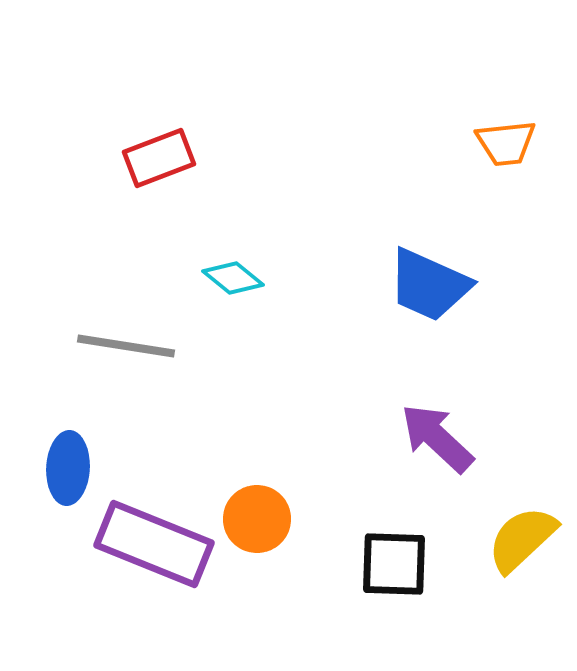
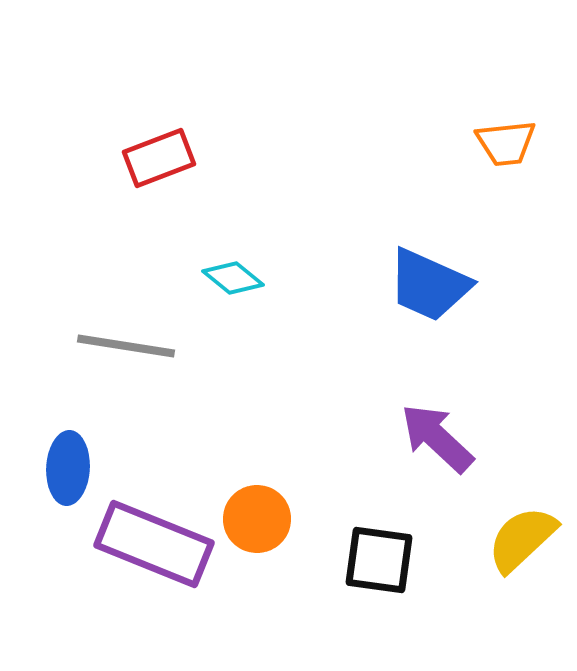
black square: moved 15 px left, 4 px up; rotated 6 degrees clockwise
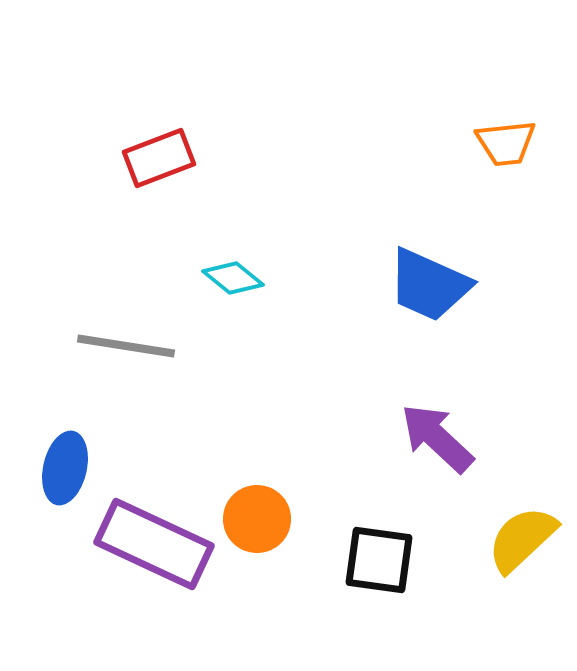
blue ellipse: moved 3 px left; rotated 10 degrees clockwise
purple rectangle: rotated 3 degrees clockwise
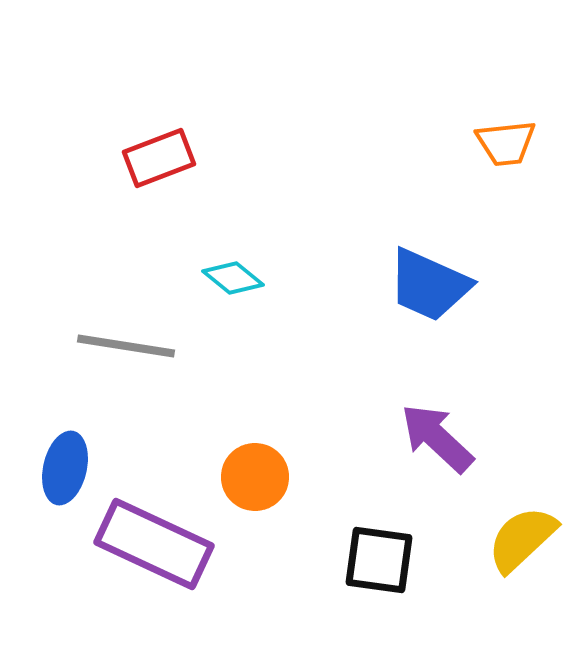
orange circle: moved 2 px left, 42 px up
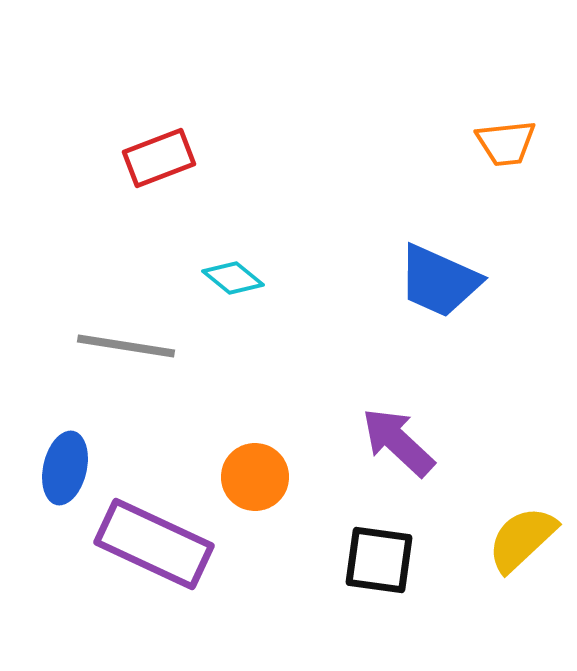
blue trapezoid: moved 10 px right, 4 px up
purple arrow: moved 39 px left, 4 px down
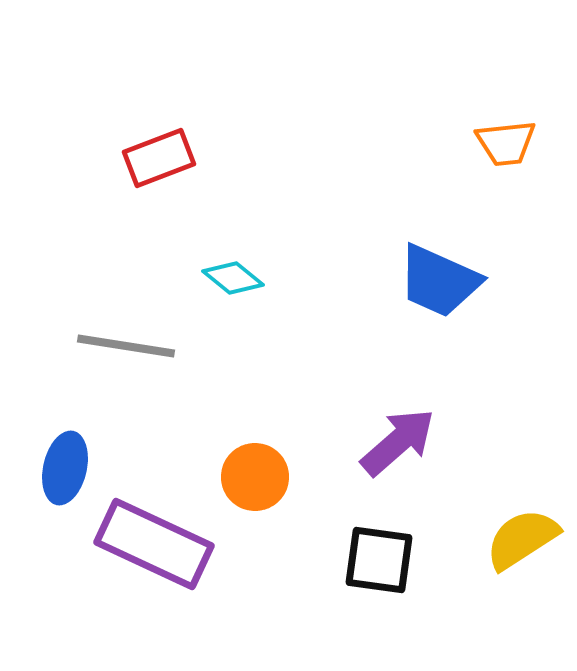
purple arrow: rotated 96 degrees clockwise
yellow semicircle: rotated 10 degrees clockwise
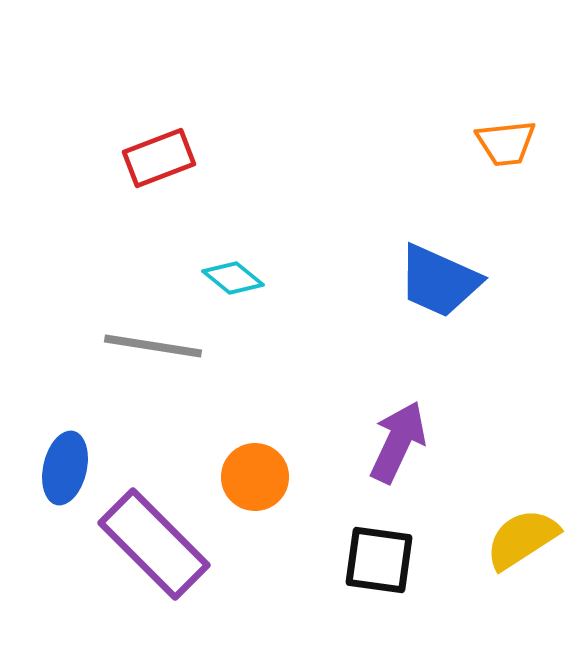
gray line: moved 27 px right
purple arrow: rotated 24 degrees counterclockwise
purple rectangle: rotated 20 degrees clockwise
